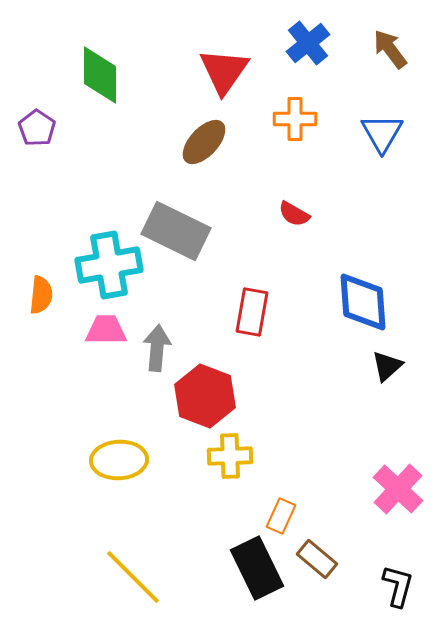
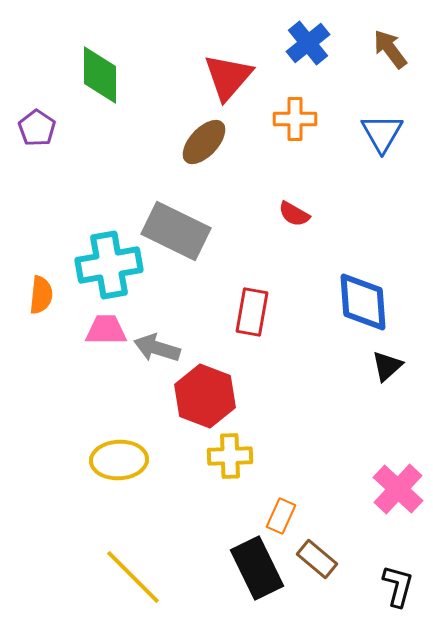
red triangle: moved 4 px right, 6 px down; rotated 6 degrees clockwise
gray arrow: rotated 78 degrees counterclockwise
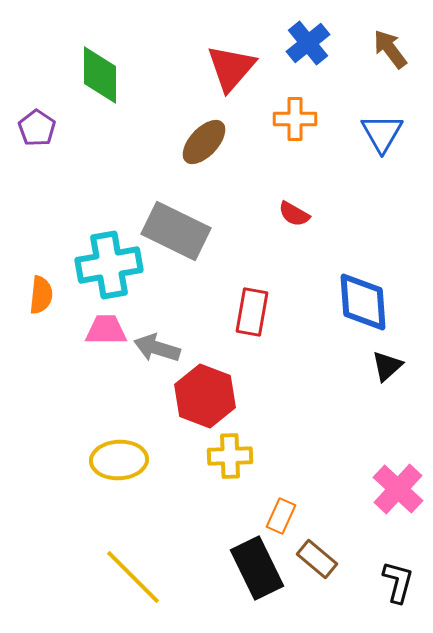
red triangle: moved 3 px right, 9 px up
black L-shape: moved 4 px up
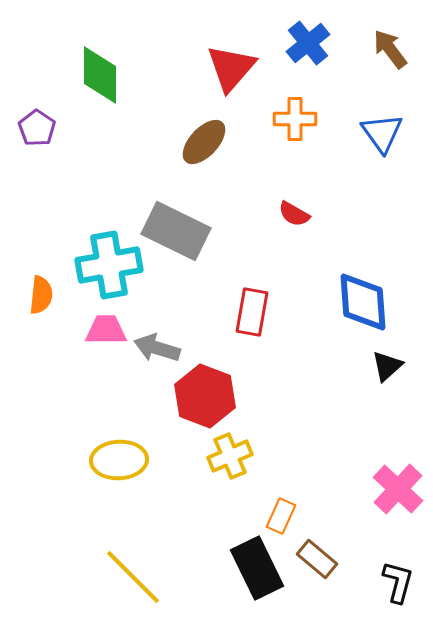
blue triangle: rotated 6 degrees counterclockwise
yellow cross: rotated 21 degrees counterclockwise
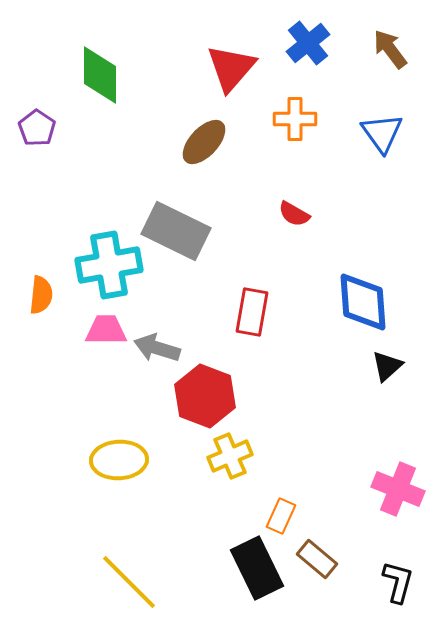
pink cross: rotated 21 degrees counterclockwise
yellow line: moved 4 px left, 5 px down
